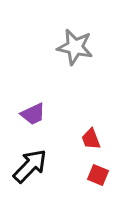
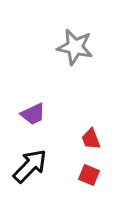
red square: moved 9 px left
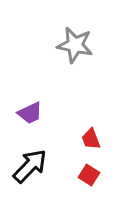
gray star: moved 2 px up
purple trapezoid: moved 3 px left, 1 px up
red square: rotated 10 degrees clockwise
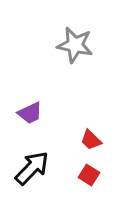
red trapezoid: moved 1 px down; rotated 25 degrees counterclockwise
black arrow: moved 2 px right, 2 px down
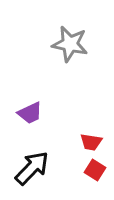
gray star: moved 5 px left, 1 px up
red trapezoid: moved 2 px down; rotated 35 degrees counterclockwise
red square: moved 6 px right, 5 px up
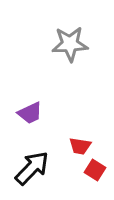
gray star: rotated 15 degrees counterclockwise
red trapezoid: moved 11 px left, 4 px down
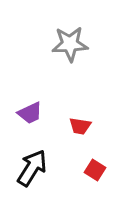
red trapezoid: moved 20 px up
black arrow: rotated 12 degrees counterclockwise
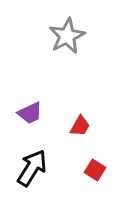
gray star: moved 3 px left, 8 px up; rotated 24 degrees counterclockwise
red trapezoid: rotated 70 degrees counterclockwise
